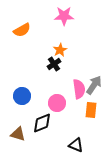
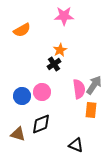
pink circle: moved 15 px left, 11 px up
black diamond: moved 1 px left, 1 px down
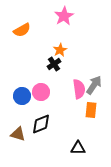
pink star: rotated 30 degrees counterclockwise
pink circle: moved 1 px left
black triangle: moved 2 px right, 3 px down; rotated 21 degrees counterclockwise
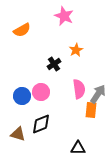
pink star: rotated 18 degrees counterclockwise
orange star: moved 16 px right
gray arrow: moved 4 px right, 9 px down
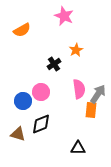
blue circle: moved 1 px right, 5 px down
